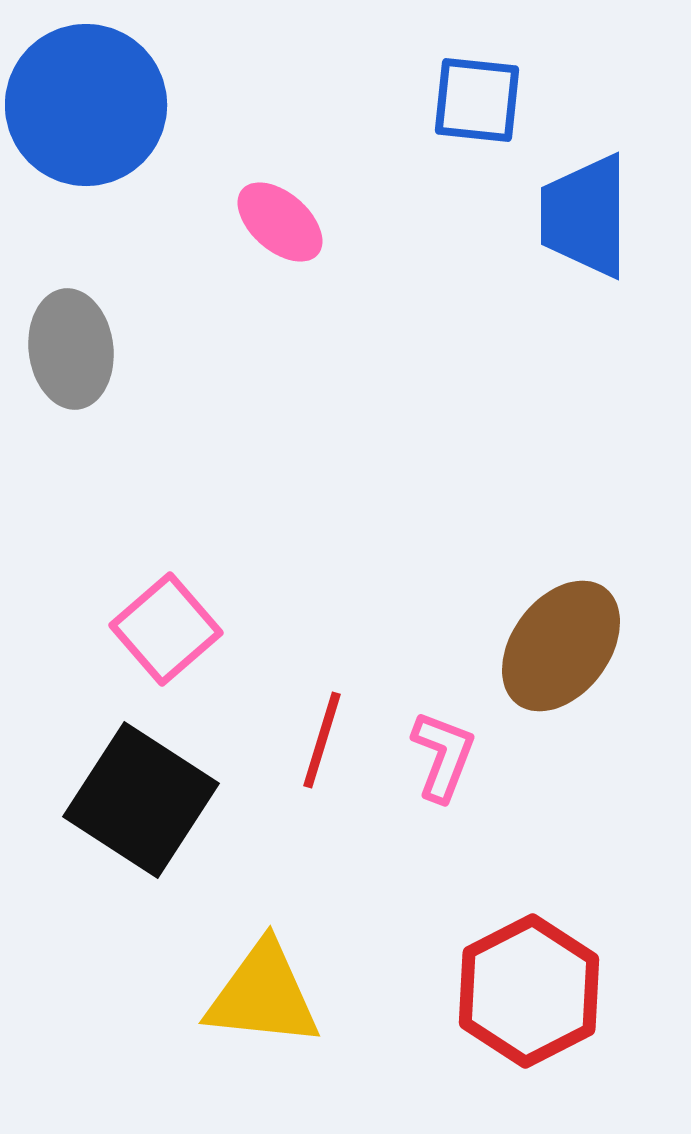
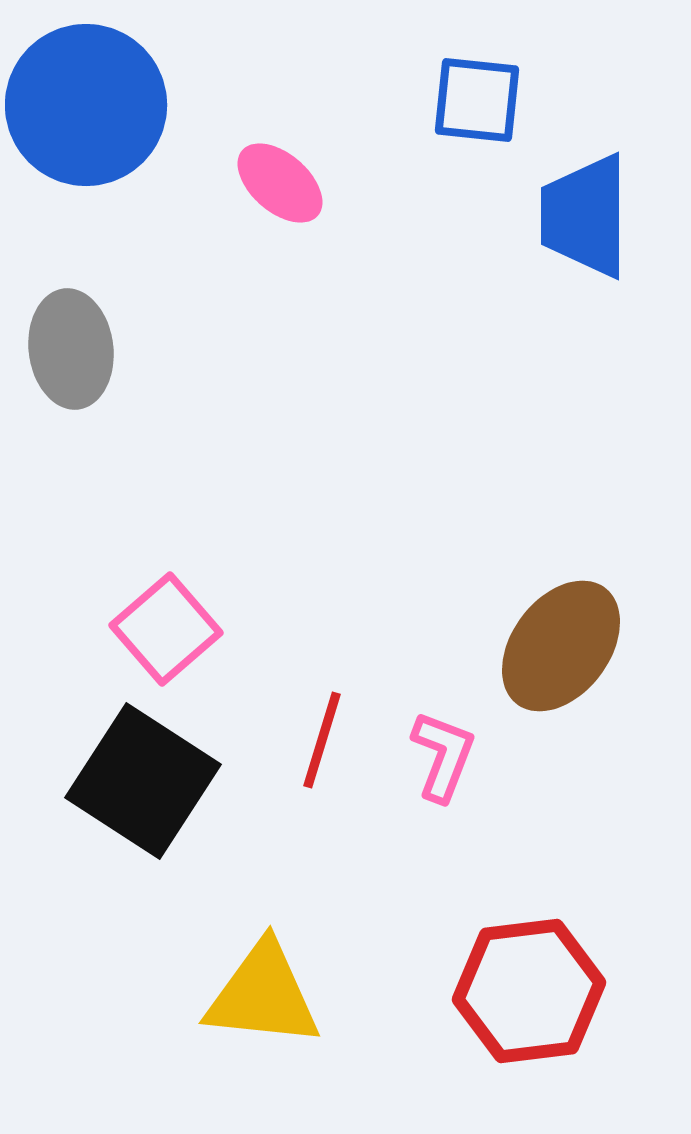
pink ellipse: moved 39 px up
black square: moved 2 px right, 19 px up
red hexagon: rotated 20 degrees clockwise
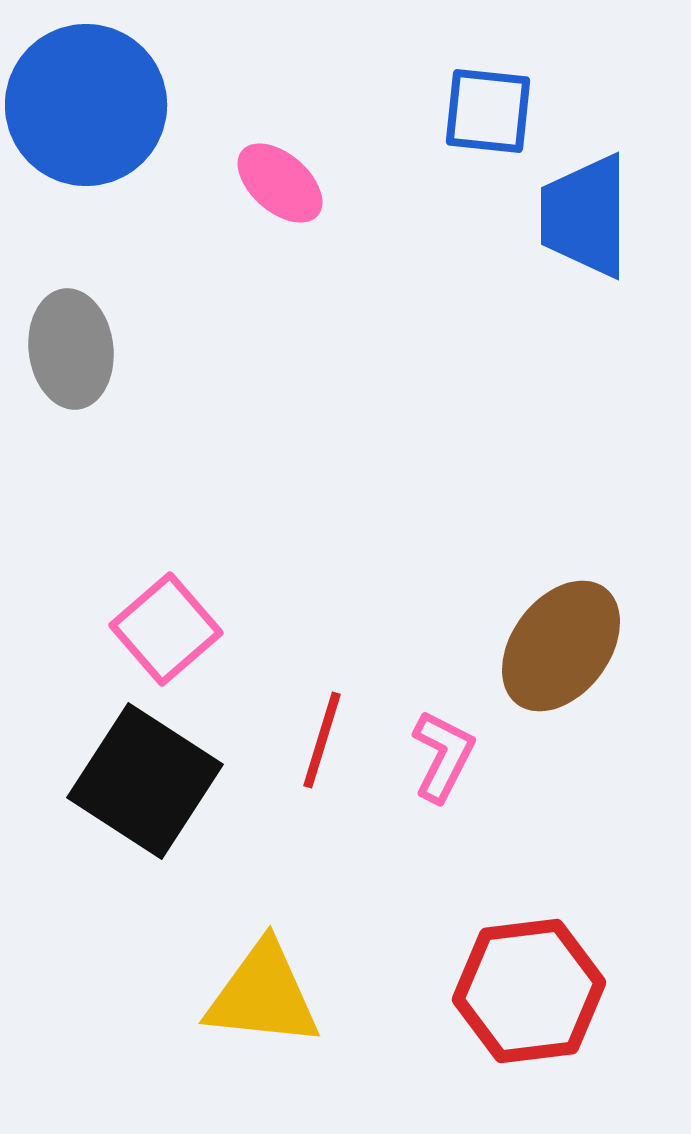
blue square: moved 11 px right, 11 px down
pink L-shape: rotated 6 degrees clockwise
black square: moved 2 px right
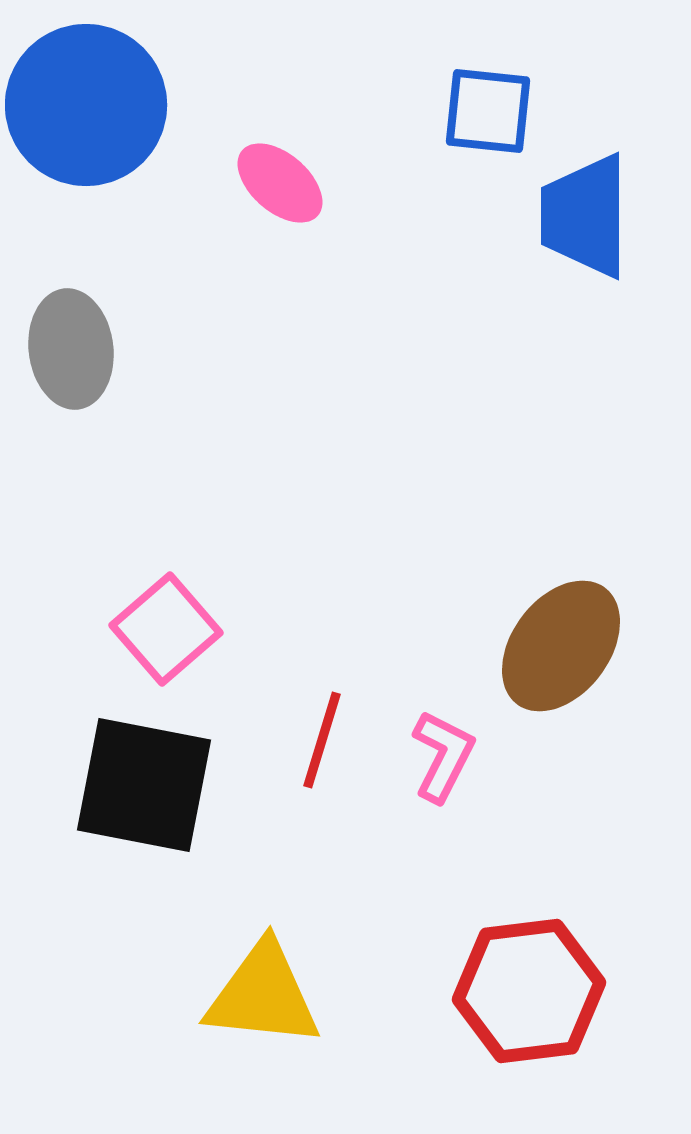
black square: moved 1 px left, 4 px down; rotated 22 degrees counterclockwise
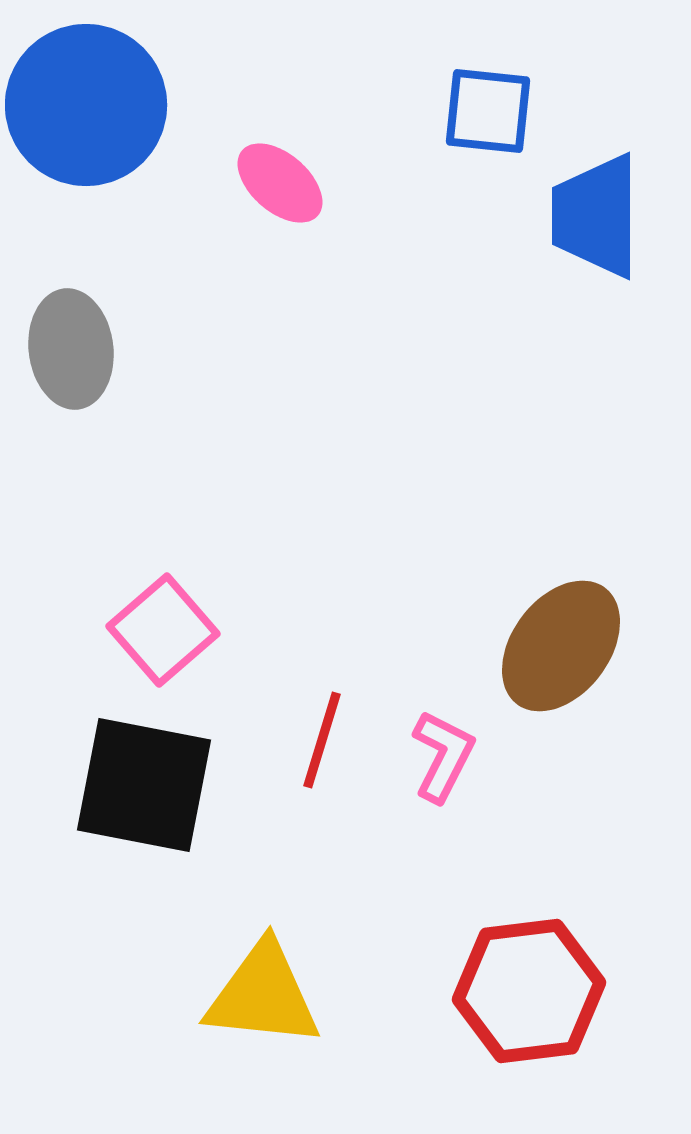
blue trapezoid: moved 11 px right
pink square: moved 3 px left, 1 px down
